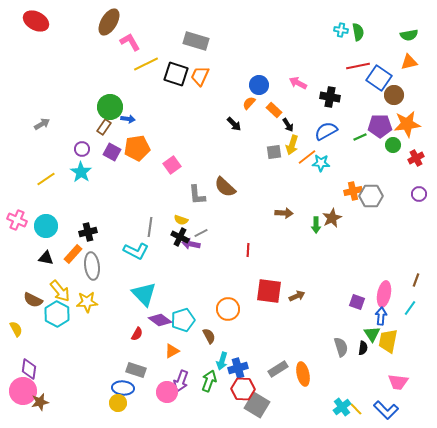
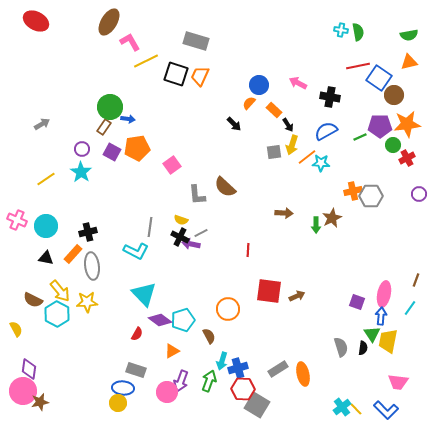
yellow line at (146, 64): moved 3 px up
red cross at (416, 158): moved 9 px left
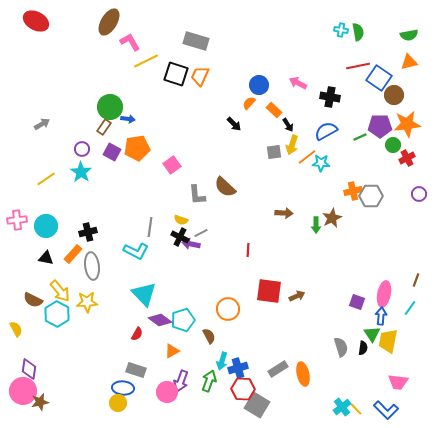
pink cross at (17, 220): rotated 30 degrees counterclockwise
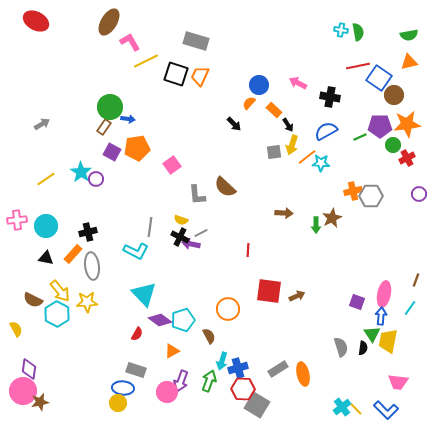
purple circle at (82, 149): moved 14 px right, 30 px down
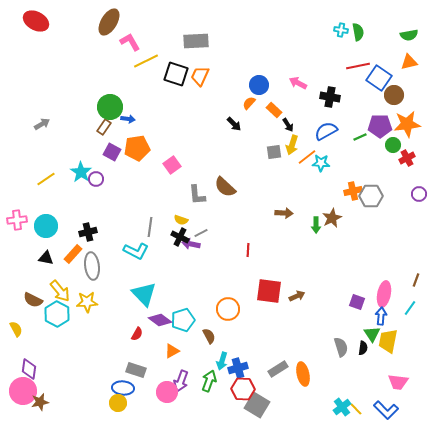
gray rectangle at (196, 41): rotated 20 degrees counterclockwise
